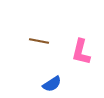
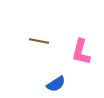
blue semicircle: moved 4 px right
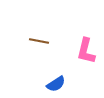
pink L-shape: moved 5 px right, 1 px up
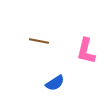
blue semicircle: moved 1 px left, 1 px up
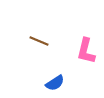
brown line: rotated 12 degrees clockwise
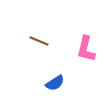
pink L-shape: moved 2 px up
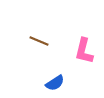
pink L-shape: moved 2 px left, 2 px down
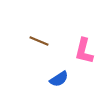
blue semicircle: moved 4 px right, 4 px up
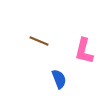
blue semicircle: rotated 78 degrees counterclockwise
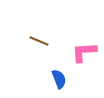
pink L-shape: moved 1 px down; rotated 72 degrees clockwise
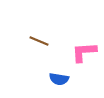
blue semicircle: rotated 120 degrees clockwise
